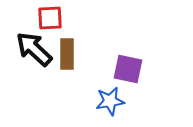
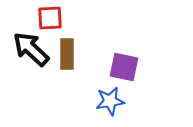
black arrow: moved 3 px left
purple square: moved 4 px left, 2 px up
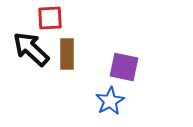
blue star: rotated 20 degrees counterclockwise
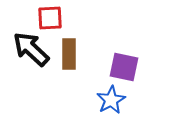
brown rectangle: moved 2 px right
blue star: moved 1 px right, 1 px up
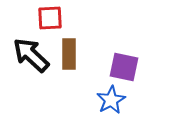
black arrow: moved 6 px down
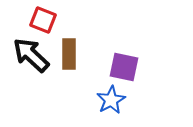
red square: moved 7 px left, 2 px down; rotated 24 degrees clockwise
